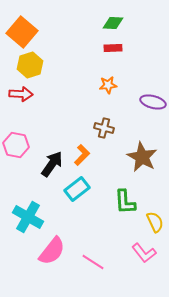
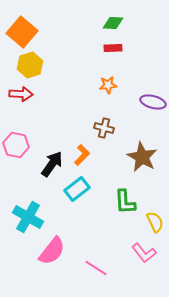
pink line: moved 3 px right, 6 px down
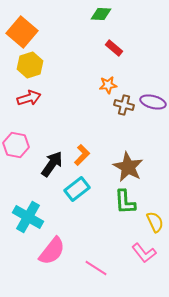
green diamond: moved 12 px left, 9 px up
red rectangle: moved 1 px right; rotated 42 degrees clockwise
red arrow: moved 8 px right, 4 px down; rotated 20 degrees counterclockwise
brown cross: moved 20 px right, 23 px up
brown star: moved 14 px left, 10 px down
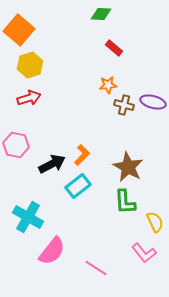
orange square: moved 3 px left, 2 px up
black arrow: rotated 28 degrees clockwise
cyan rectangle: moved 1 px right, 3 px up
